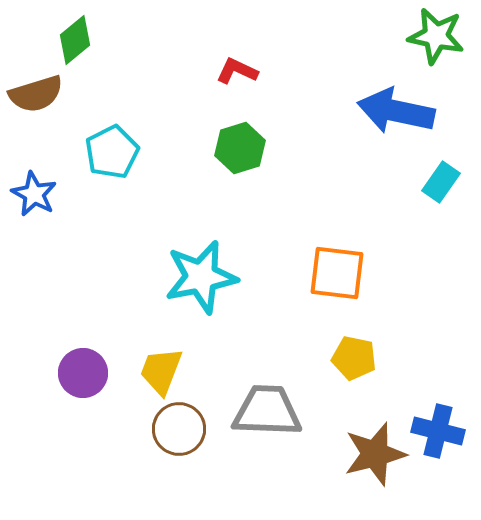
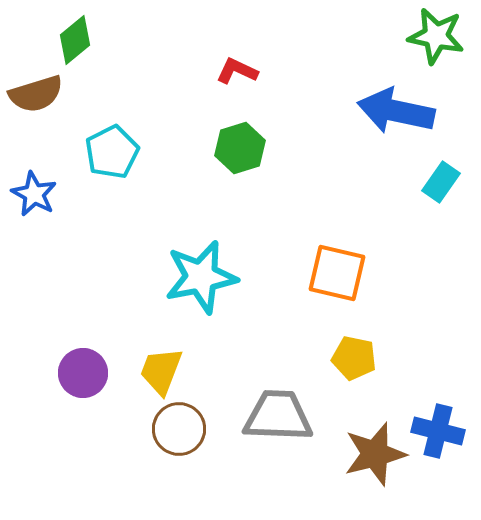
orange square: rotated 6 degrees clockwise
gray trapezoid: moved 11 px right, 5 px down
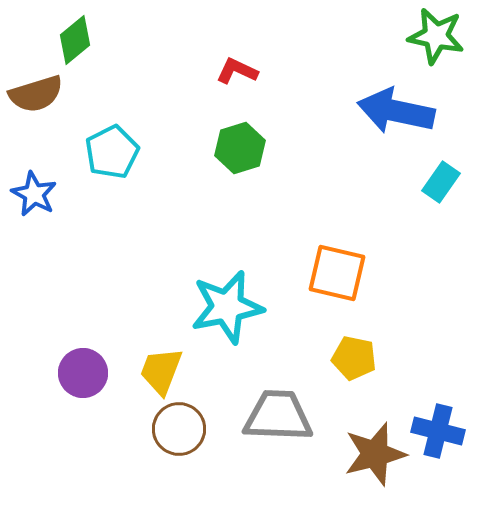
cyan star: moved 26 px right, 30 px down
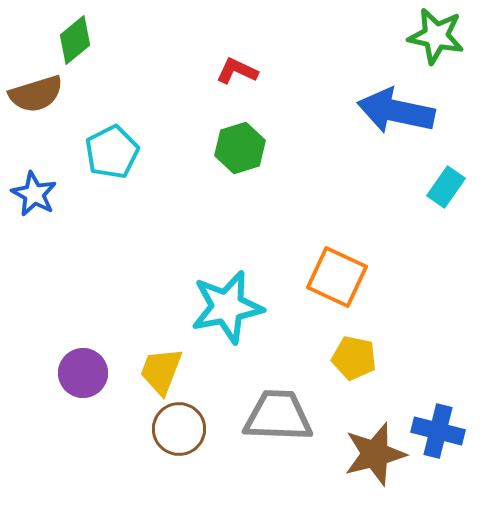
cyan rectangle: moved 5 px right, 5 px down
orange square: moved 4 px down; rotated 12 degrees clockwise
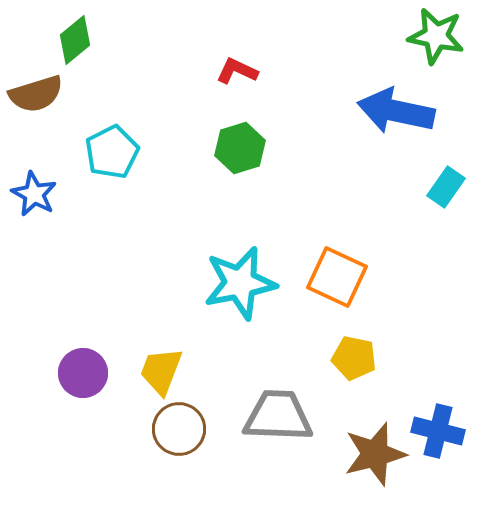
cyan star: moved 13 px right, 24 px up
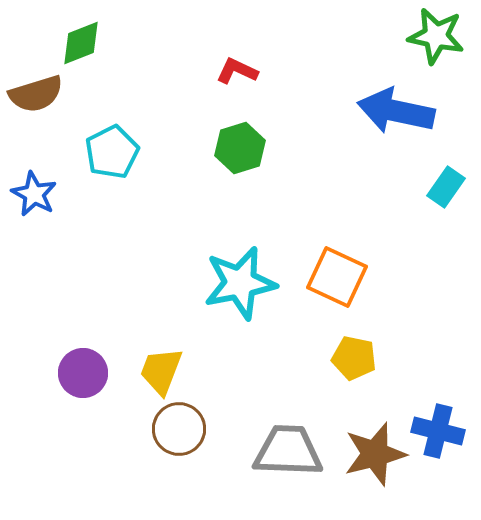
green diamond: moved 6 px right, 3 px down; rotated 18 degrees clockwise
gray trapezoid: moved 10 px right, 35 px down
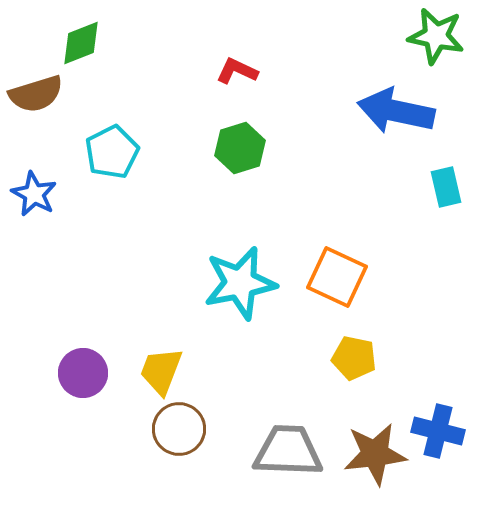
cyan rectangle: rotated 48 degrees counterclockwise
brown star: rotated 8 degrees clockwise
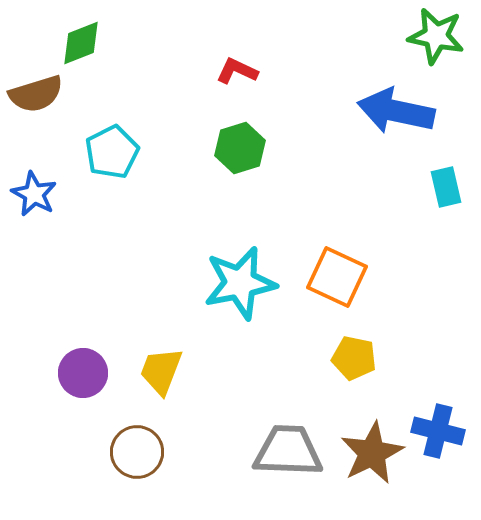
brown circle: moved 42 px left, 23 px down
brown star: moved 3 px left, 1 px up; rotated 20 degrees counterclockwise
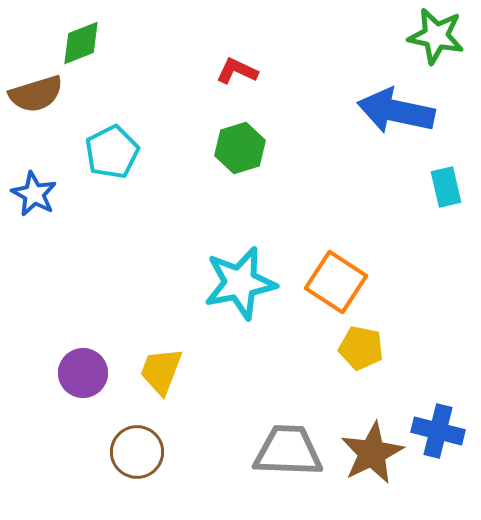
orange square: moved 1 px left, 5 px down; rotated 8 degrees clockwise
yellow pentagon: moved 7 px right, 10 px up
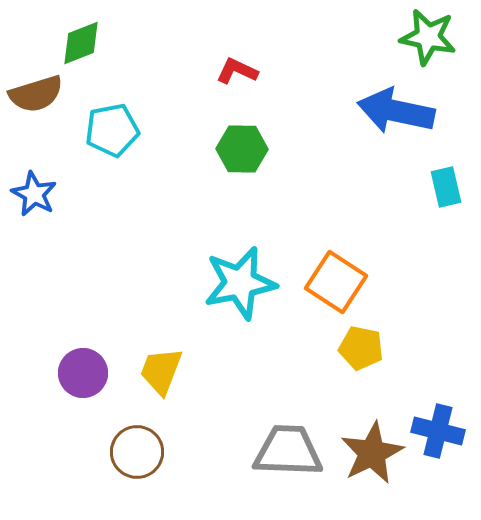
green star: moved 8 px left, 1 px down
green hexagon: moved 2 px right, 1 px down; rotated 18 degrees clockwise
cyan pentagon: moved 22 px up; rotated 16 degrees clockwise
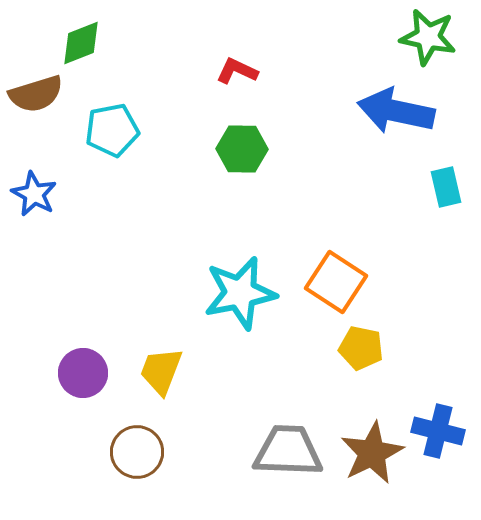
cyan star: moved 10 px down
